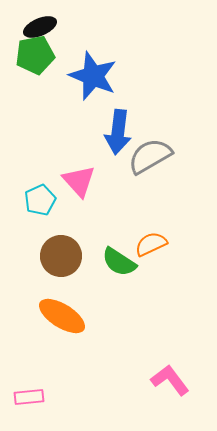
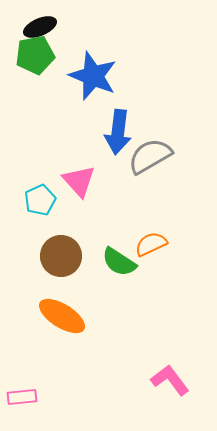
pink rectangle: moved 7 px left
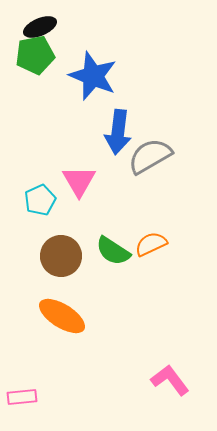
pink triangle: rotated 12 degrees clockwise
green semicircle: moved 6 px left, 11 px up
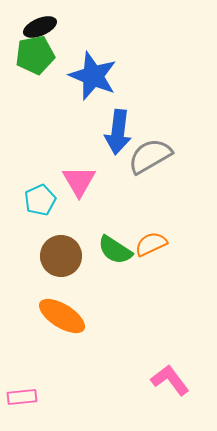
green semicircle: moved 2 px right, 1 px up
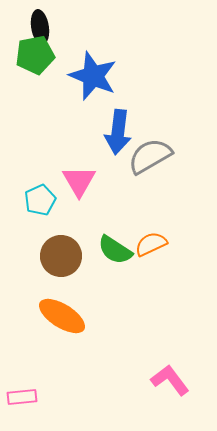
black ellipse: rotated 76 degrees counterclockwise
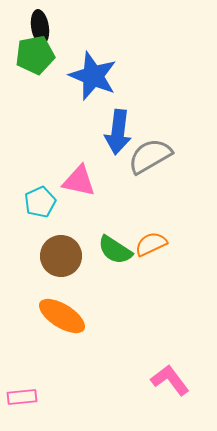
pink triangle: rotated 48 degrees counterclockwise
cyan pentagon: moved 2 px down
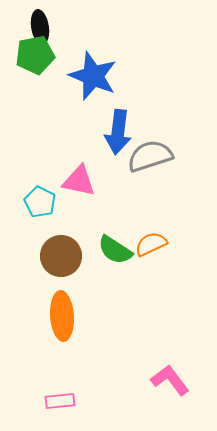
gray semicircle: rotated 12 degrees clockwise
cyan pentagon: rotated 20 degrees counterclockwise
orange ellipse: rotated 54 degrees clockwise
pink rectangle: moved 38 px right, 4 px down
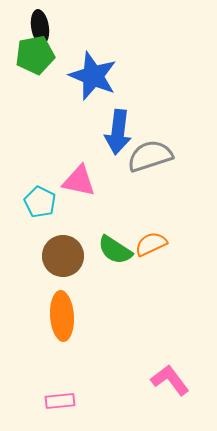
brown circle: moved 2 px right
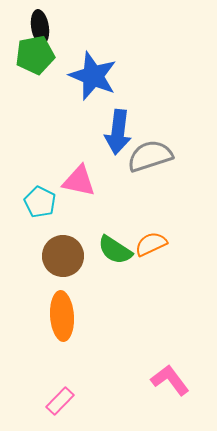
pink rectangle: rotated 40 degrees counterclockwise
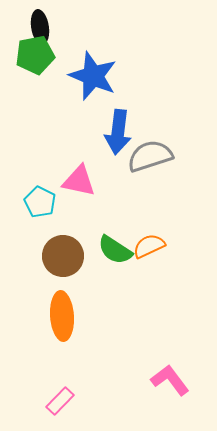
orange semicircle: moved 2 px left, 2 px down
